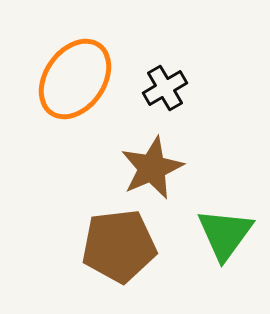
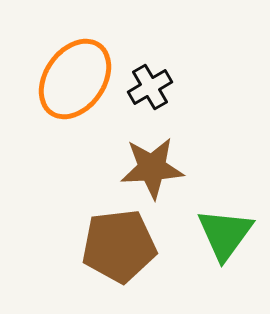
black cross: moved 15 px left, 1 px up
brown star: rotated 20 degrees clockwise
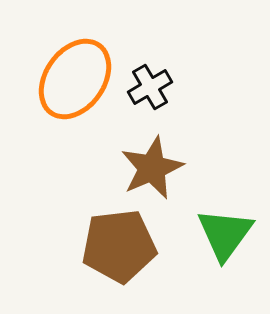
brown star: rotated 20 degrees counterclockwise
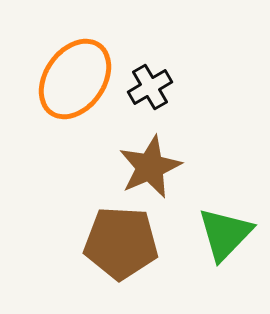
brown star: moved 2 px left, 1 px up
green triangle: rotated 8 degrees clockwise
brown pentagon: moved 2 px right, 3 px up; rotated 10 degrees clockwise
